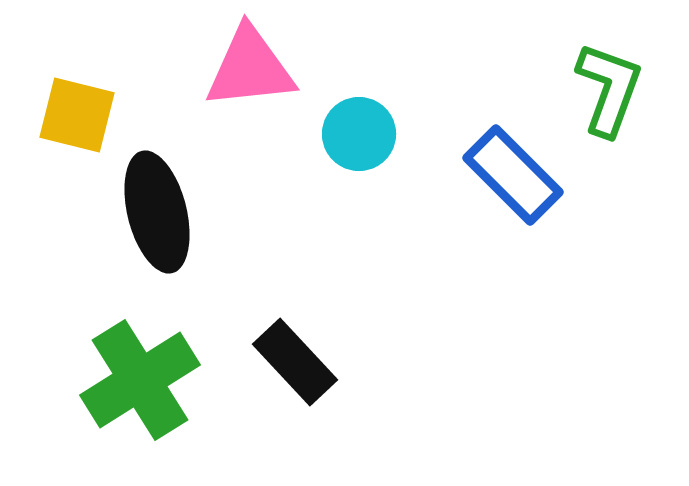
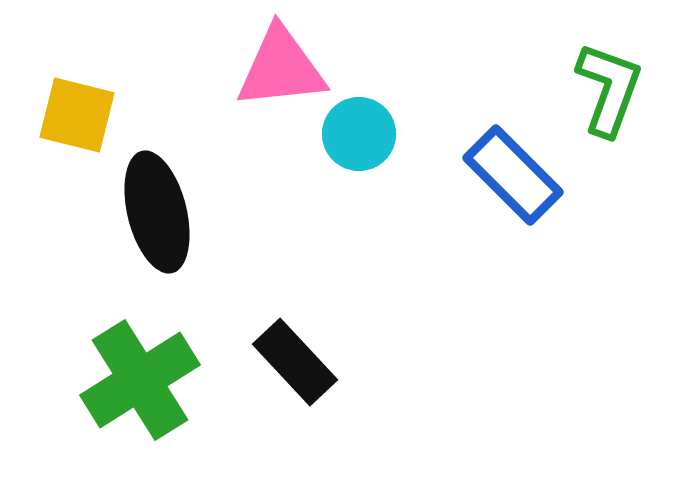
pink triangle: moved 31 px right
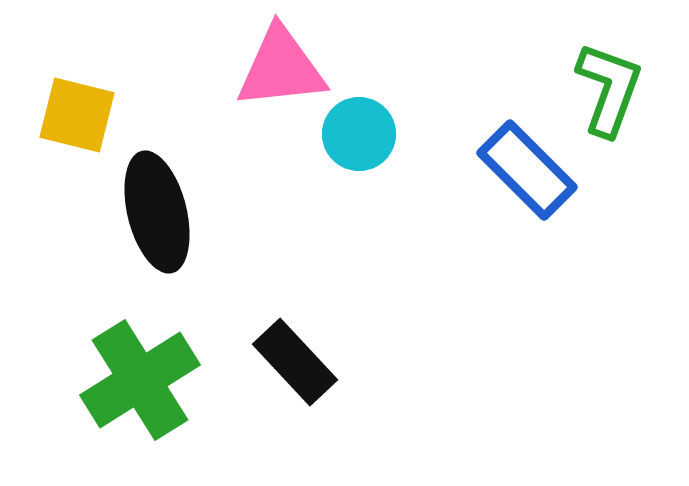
blue rectangle: moved 14 px right, 5 px up
